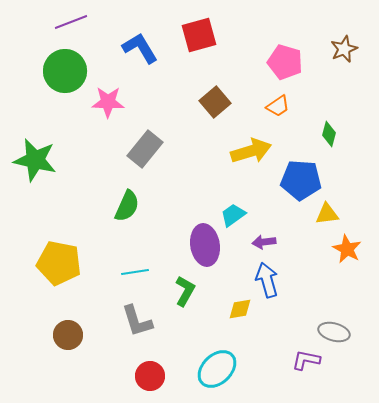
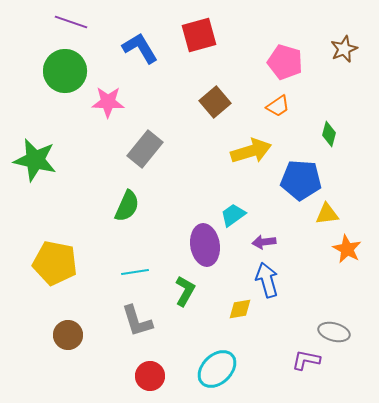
purple line: rotated 40 degrees clockwise
yellow pentagon: moved 4 px left
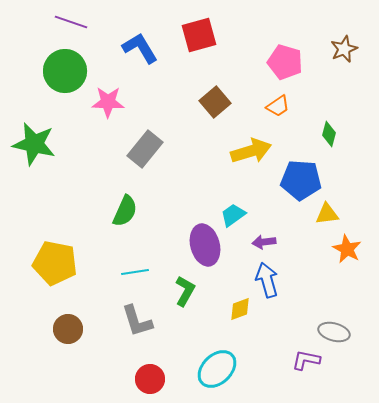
green star: moved 1 px left, 16 px up
green semicircle: moved 2 px left, 5 px down
purple ellipse: rotated 6 degrees counterclockwise
yellow diamond: rotated 10 degrees counterclockwise
brown circle: moved 6 px up
red circle: moved 3 px down
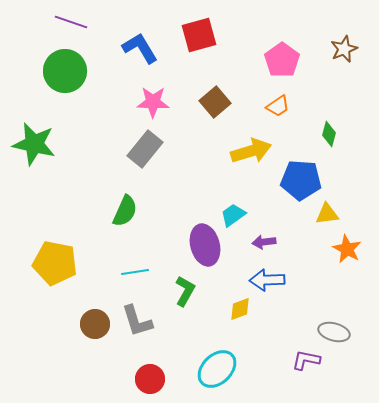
pink pentagon: moved 3 px left, 2 px up; rotated 20 degrees clockwise
pink star: moved 45 px right
blue arrow: rotated 76 degrees counterclockwise
brown circle: moved 27 px right, 5 px up
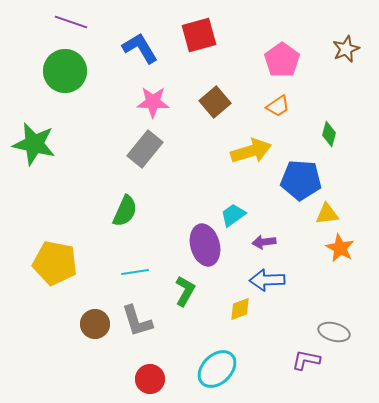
brown star: moved 2 px right
orange star: moved 7 px left, 1 px up
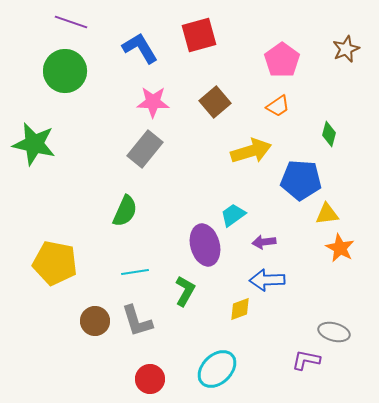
brown circle: moved 3 px up
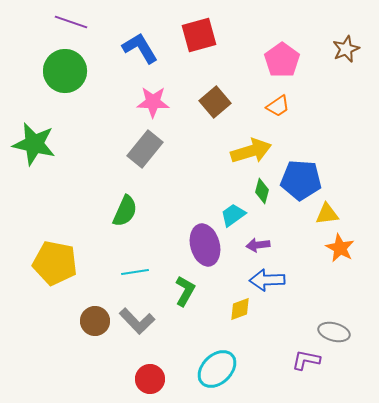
green diamond: moved 67 px left, 57 px down
purple arrow: moved 6 px left, 3 px down
gray L-shape: rotated 27 degrees counterclockwise
